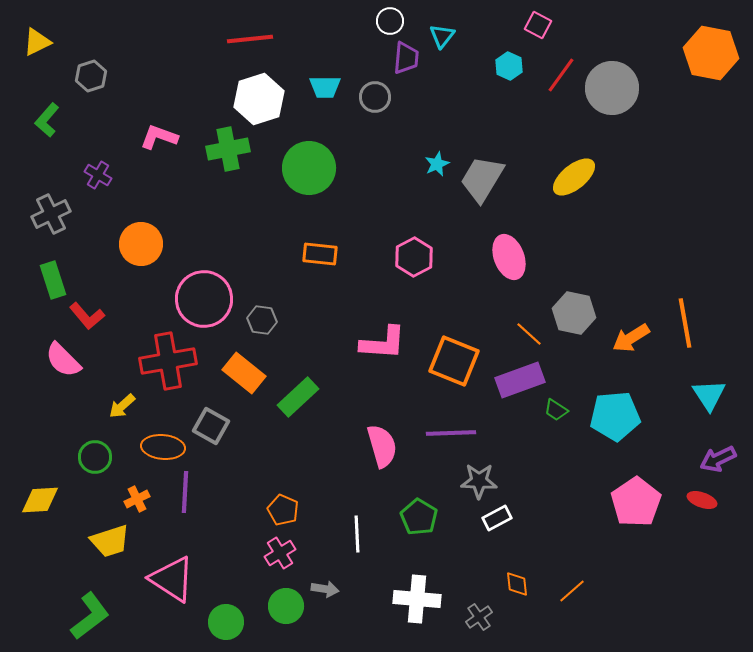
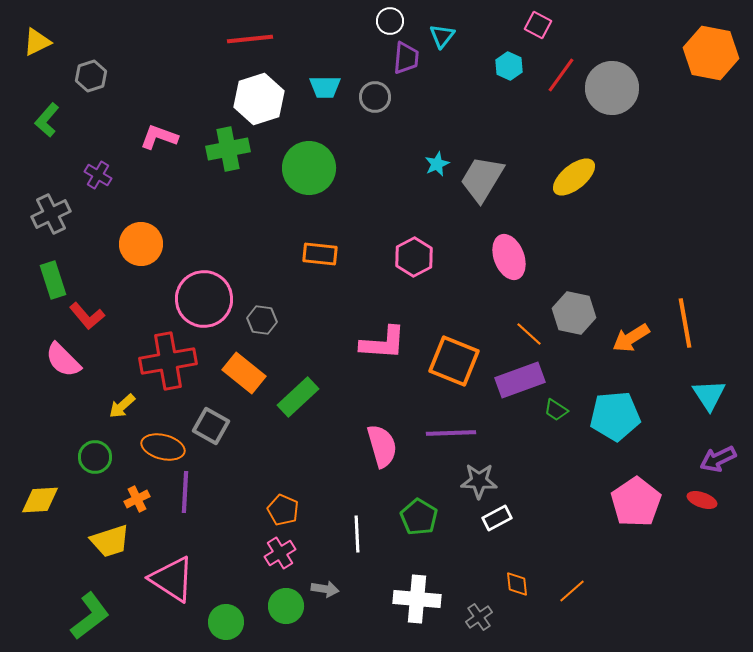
orange ellipse at (163, 447): rotated 9 degrees clockwise
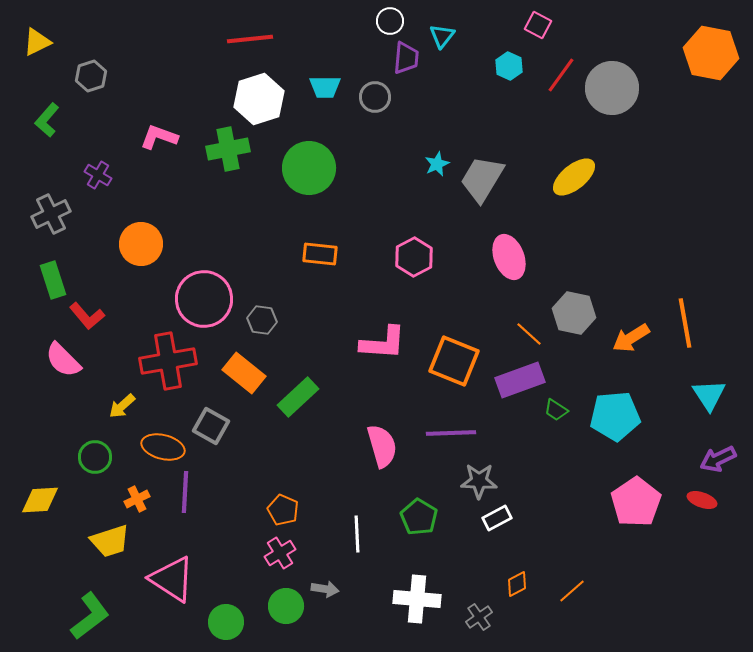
orange diamond at (517, 584): rotated 68 degrees clockwise
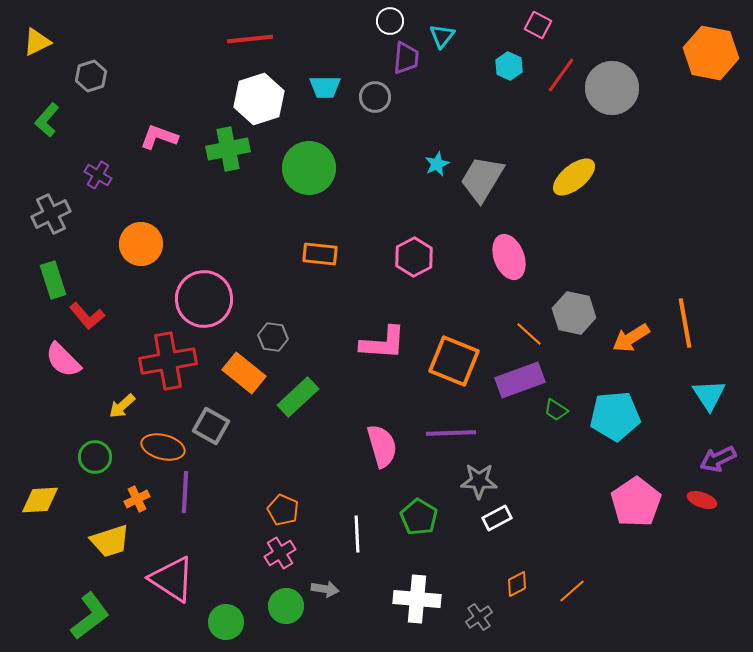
gray hexagon at (262, 320): moved 11 px right, 17 px down
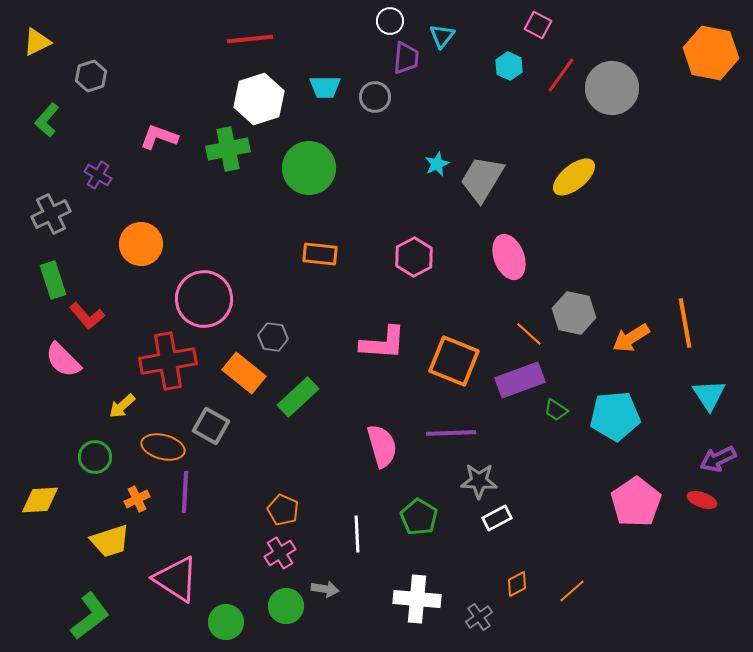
pink triangle at (172, 579): moved 4 px right
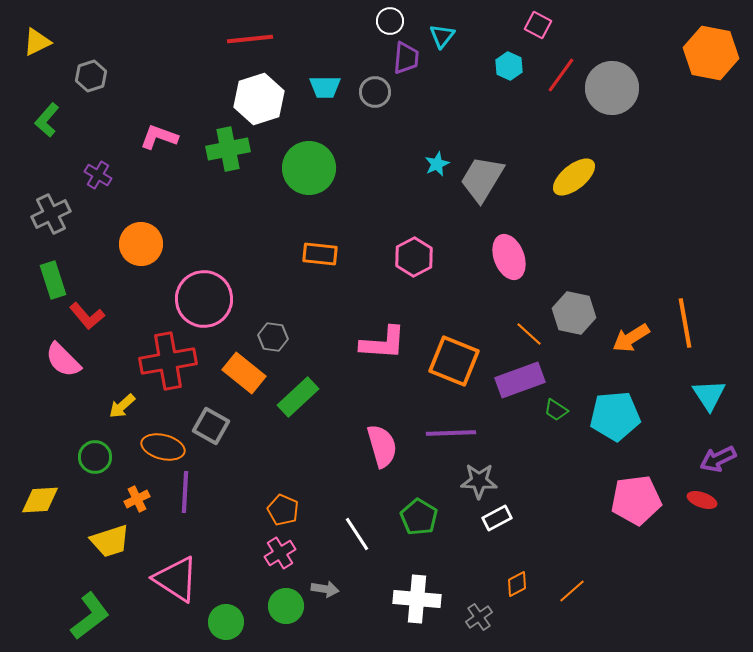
gray circle at (375, 97): moved 5 px up
pink pentagon at (636, 502): moved 2 px up; rotated 27 degrees clockwise
white line at (357, 534): rotated 30 degrees counterclockwise
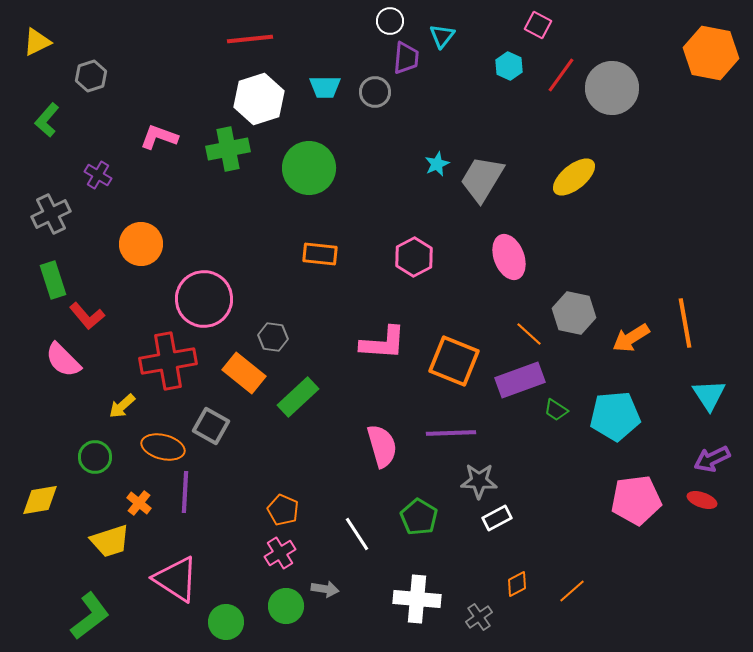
purple arrow at (718, 459): moved 6 px left
orange cross at (137, 499): moved 2 px right, 4 px down; rotated 25 degrees counterclockwise
yellow diamond at (40, 500): rotated 6 degrees counterclockwise
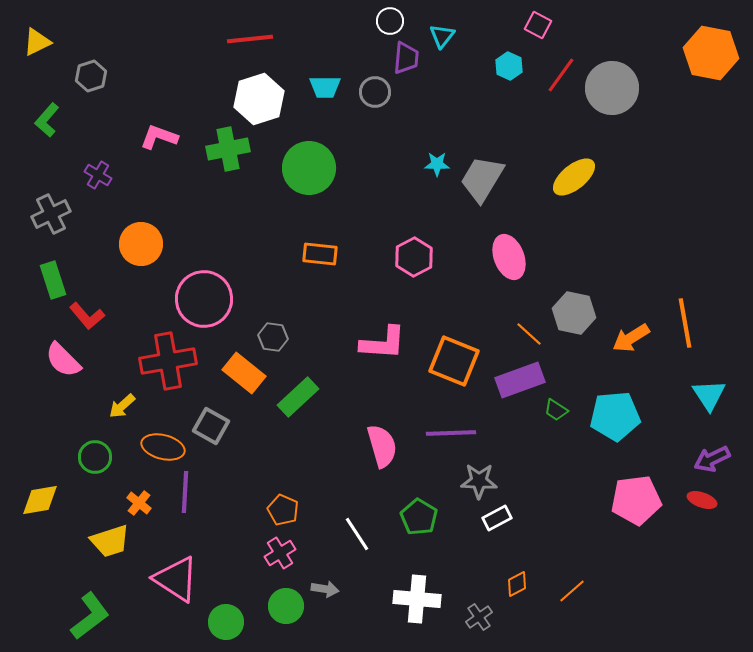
cyan star at (437, 164): rotated 25 degrees clockwise
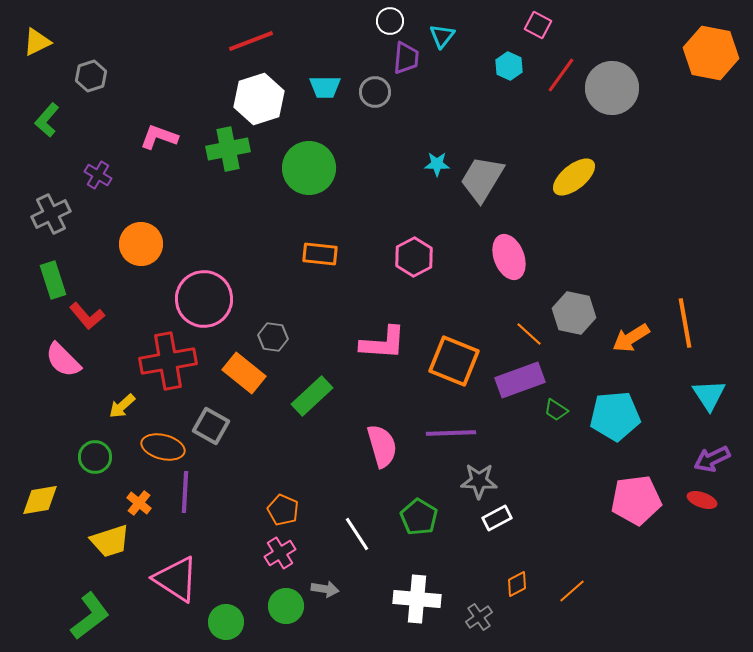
red line at (250, 39): moved 1 px right, 2 px down; rotated 15 degrees counterclockwise
green rectangle at (298, 397): moved 14 px right, 1 px up
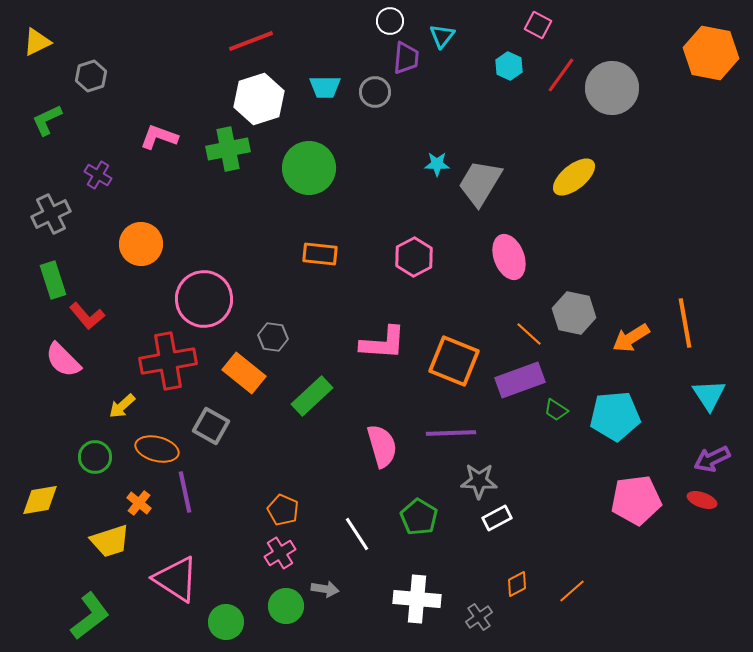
green L-shape at (47, 120): rotated 24 degrees clockwise
gray trapezoid at (482, 179): moved 2 px left, 4 px down
orange ellipse at (163, 447): moved 6 px left, 2 px down
purple line at (185, 492): rotated 15 degrees counterclockwise
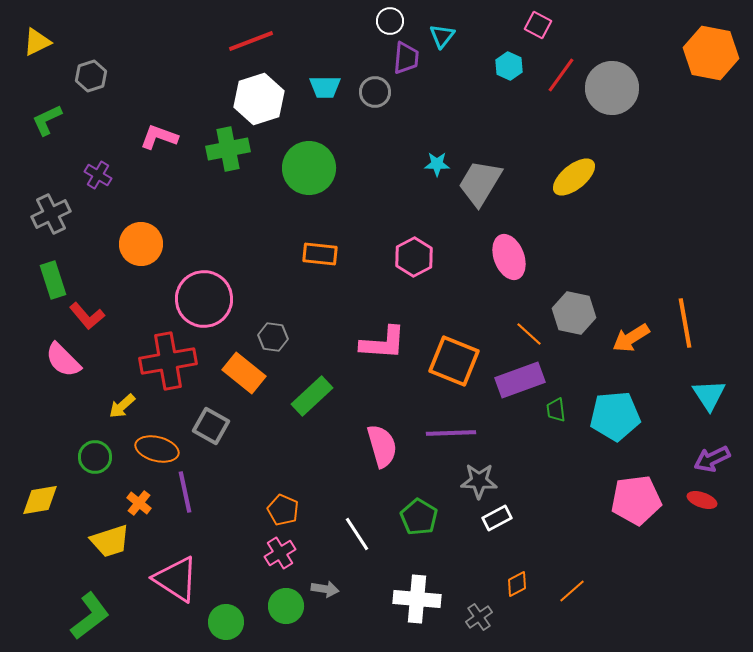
green trapezoid at (556, 410): rotated 50 degrees clockwise
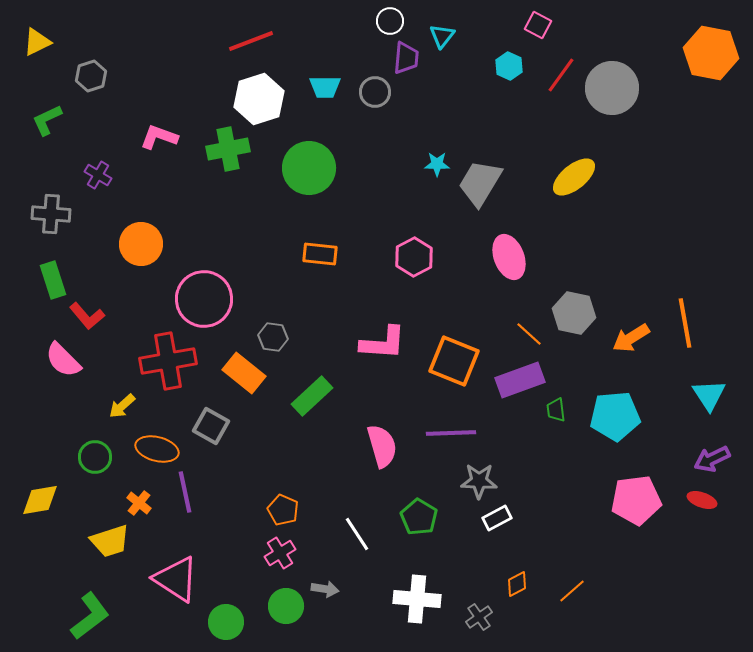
gray cross at (51, 214): rotated 30 degrees clockwise
